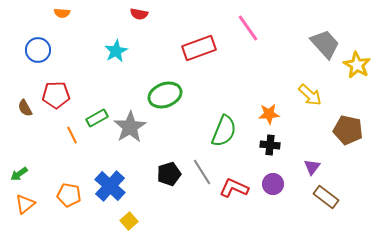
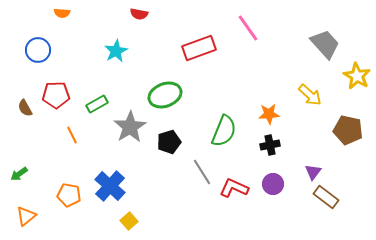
yellow star: moved 11 px down
green rectangle: moved 14 px up
black cross: rotated 18 degrees counterclockwise
purple triangle: moved 1 px right, 5 px down
black pentagon: moved 32 px up
orange triangle: moved 1 px right, 12 px down
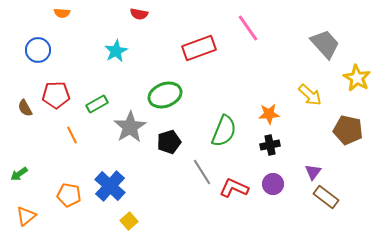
yellow star: moved 2 px down
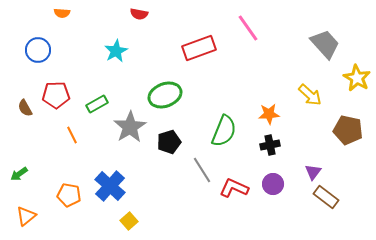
gray line: moved 2 px up
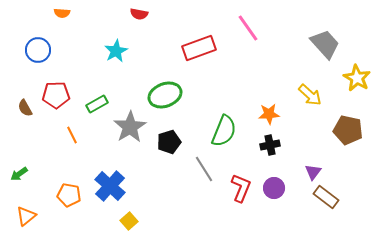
gray line: moved 2 px right, 1 px up
purple circle: moved 1 px right, 4 px down
red L-shape: moved 7 px right; rotated 88 degrees clockwise
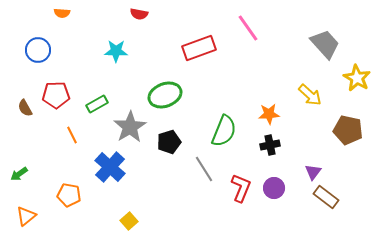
cyan star: rotated 30 degrees clockwise
blue cross: moved 19 px up
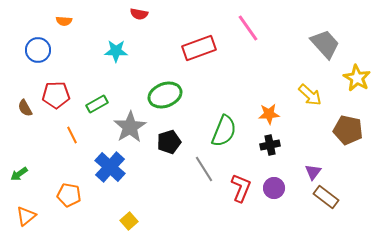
orange semicircle: moved 2 px right, 8 px down
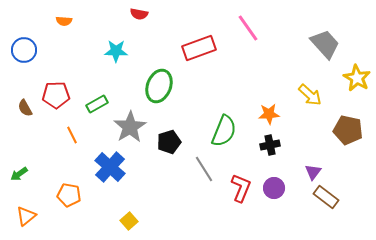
blue circle: moved 14 px left
green ellipse: moved 6 px left, 9 px up; rotated 48 degrees counterclockwise
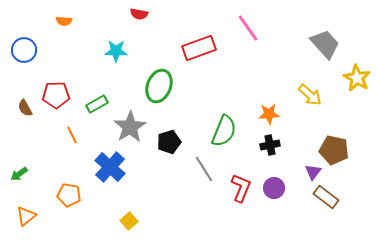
brown pentagon: moved 14 px left, 20 px down
